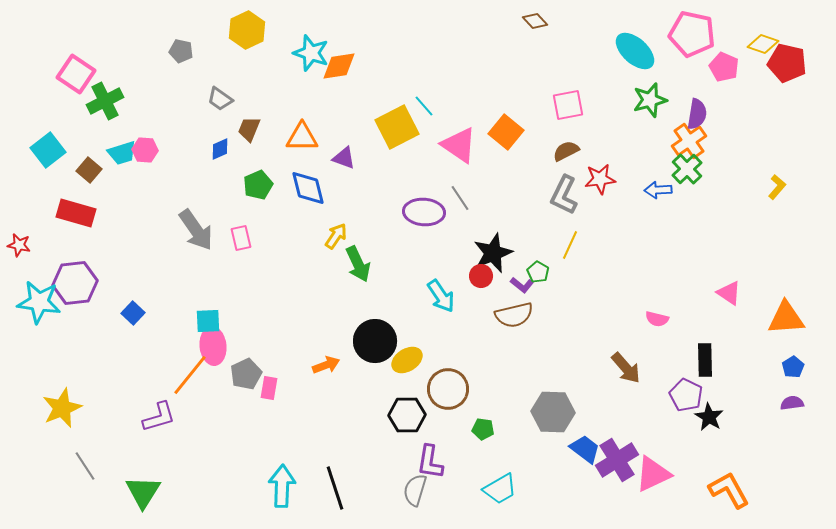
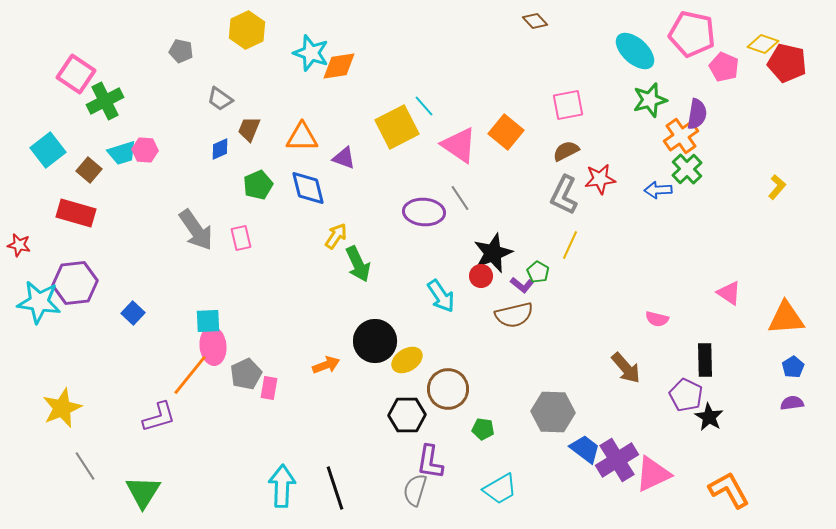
orange cross at (689, 141): moved 8 px left, 5 px up
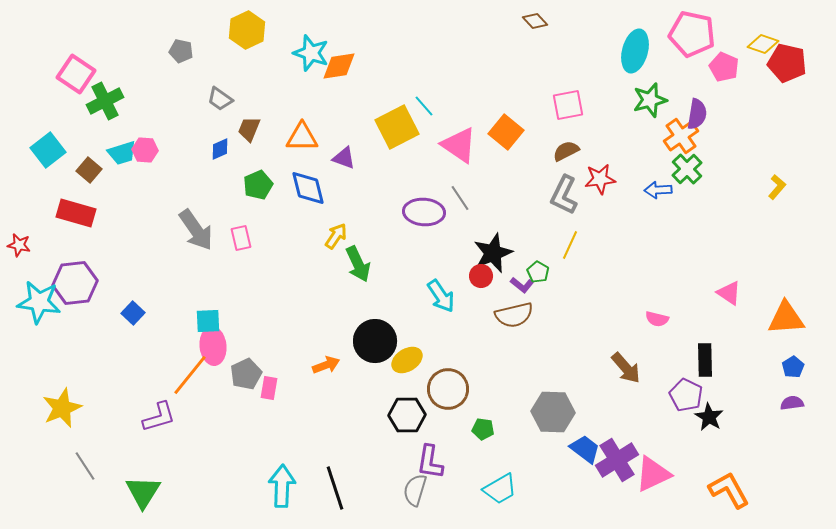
cyan ellipse at (635, 51): rotated 63 degrees clockwise
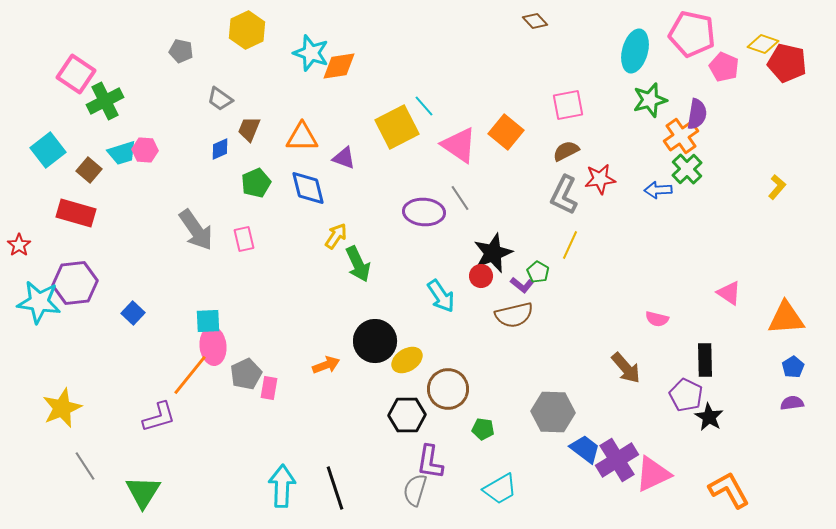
green pentagon at (258, 185): moved 2 px left, 2 px up
pink rectangle at (241, 238): moved 3 px right, 1 px down
red star at (19, 245): rotated 25 degrees clockwise
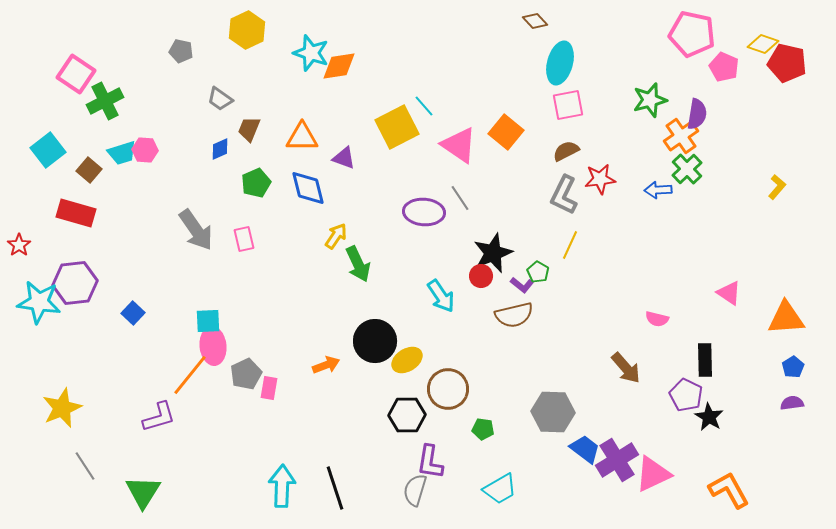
cyan ellipse at (635, 51): moved 75 px left, 12 px down
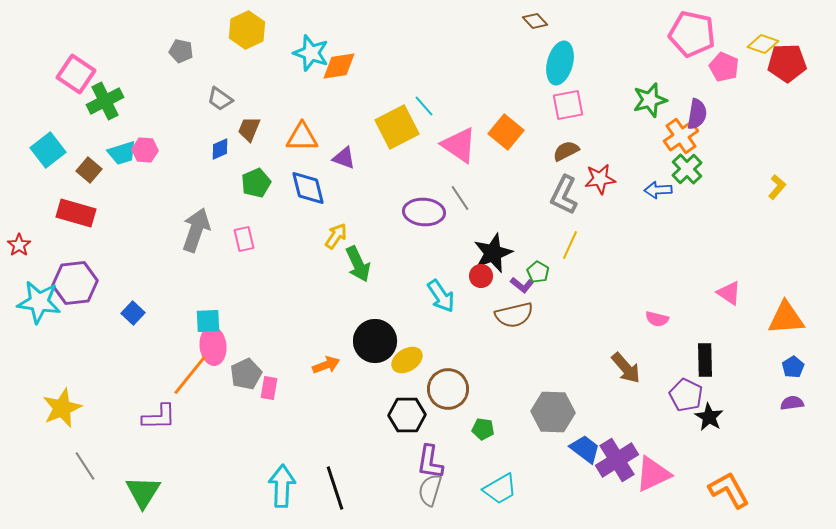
red pentagon at (787, 63): rotated 15 degrees counterclockwise
gray arrow at (196, 230): rotated 126 degrees counterclockwise
purple L-shape at (159, 417): rotated 15 degrees clockwise
gray semicircle at (415, 490): moved 15 px right
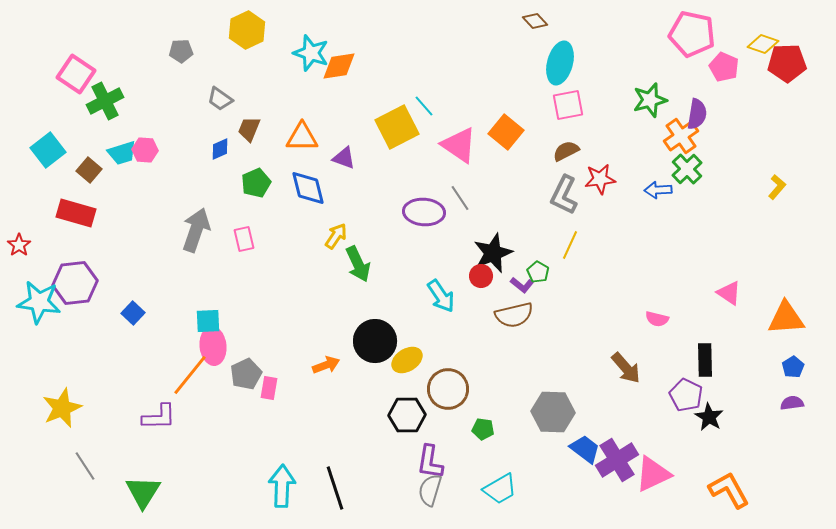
gray pentagon at (181, 51): rotated 15 degrees counterclockwise
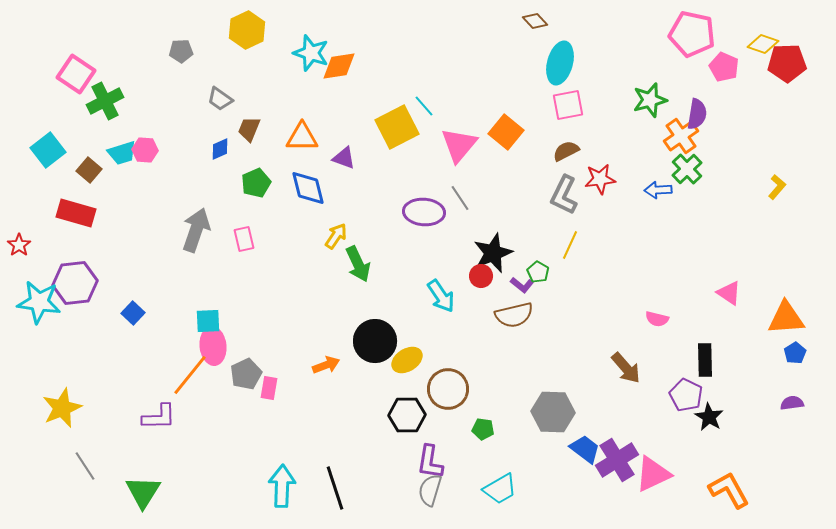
pink triangle at (459, 145): rotated 36 degrees clockwise
blue pentagon at (793, 367): moved 2 px right, 14 px up
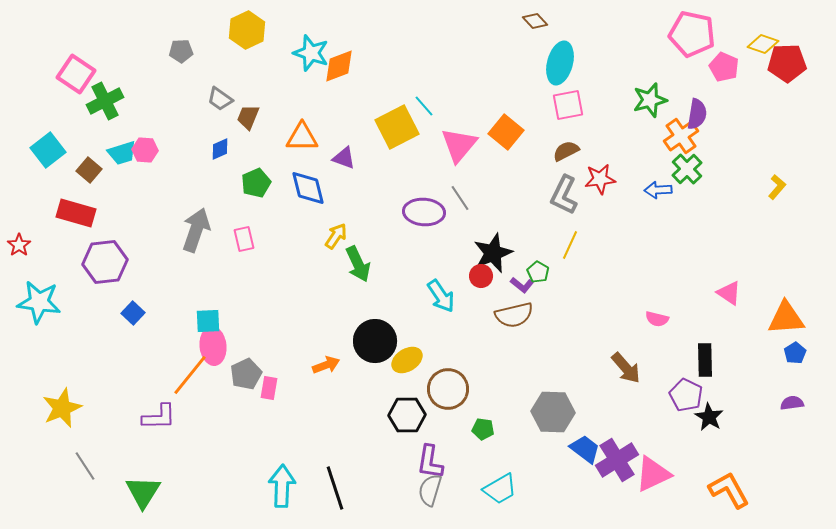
orange diamond at (339, 66): rotated 12 degrees counterclockwise
brown trapezoid at (249, 129): moved 1 px left, 12 px up
purple hexagon at (75, 283): moved 30 px right, 21 px up
